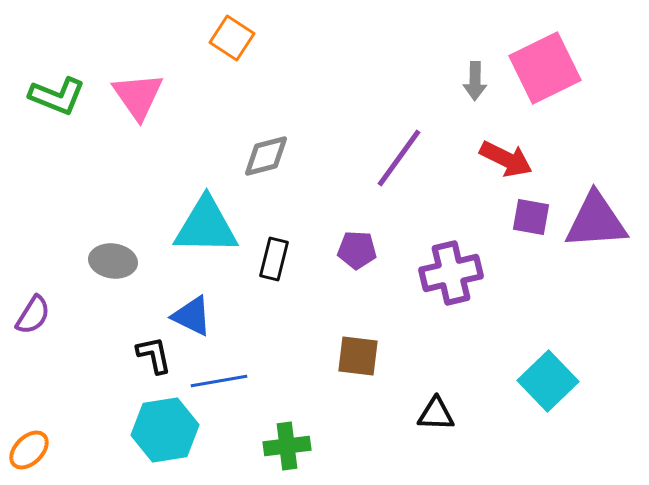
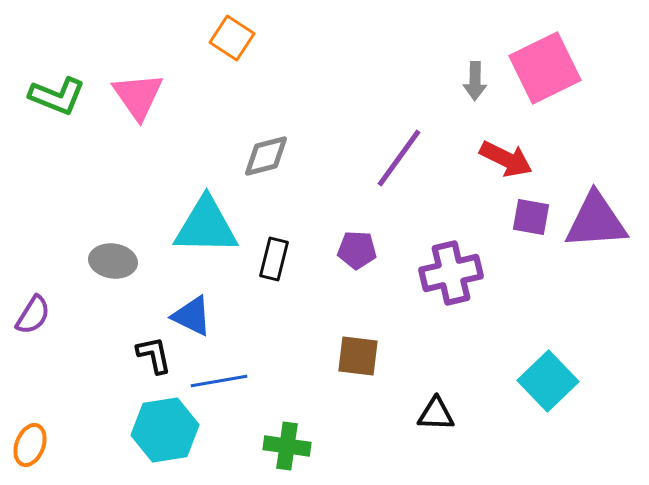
green cross: rotated 15 degrees clockwise
orange ellipse: moved 1 px right, 5 px up; rotated 24 degrees counterclockwise
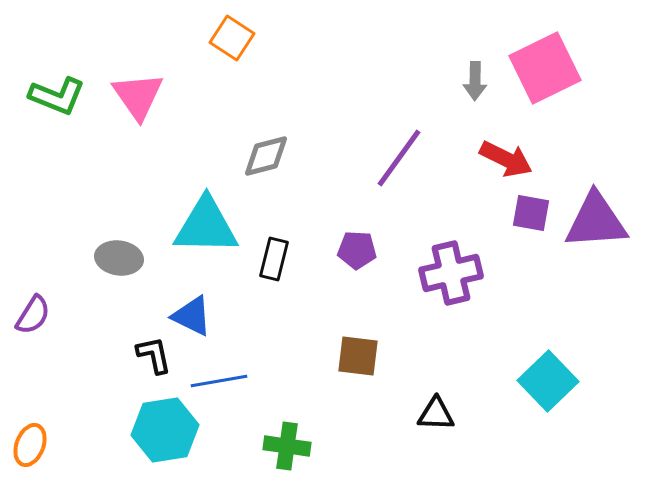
purple square: moved 4 px up
gray ellipse: moved 6 px right, 3 px up
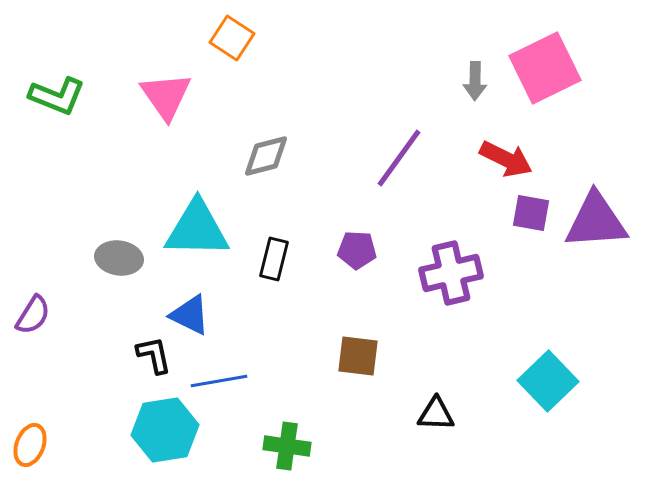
pink triangle: moved 28 px right
cyan triangle: moved 9 px left, 3 px down
blue triangle: moved 2 px left, 1 px up
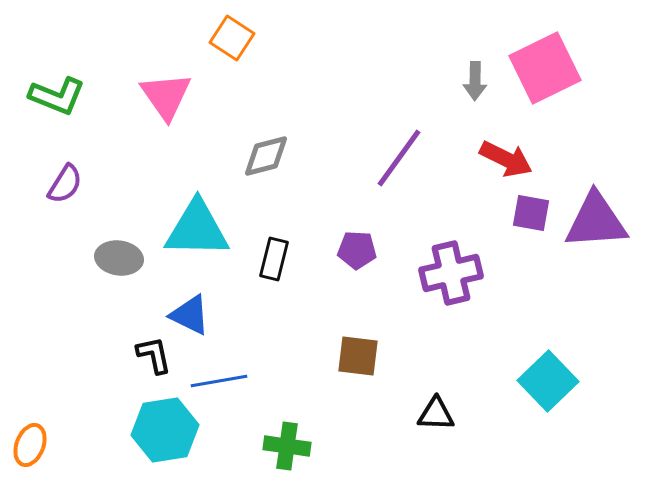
purple semicircle: moved 32 px right, 131 px up
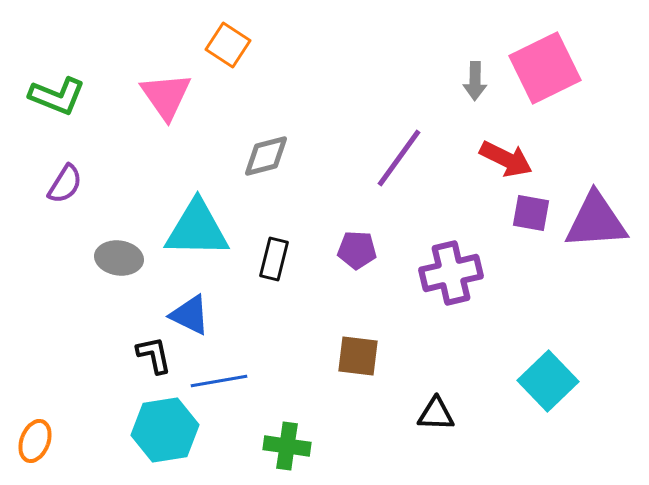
orange square: moved 4 px left, 7 px down
orange ellipse: moved 5 px right, 4 px up
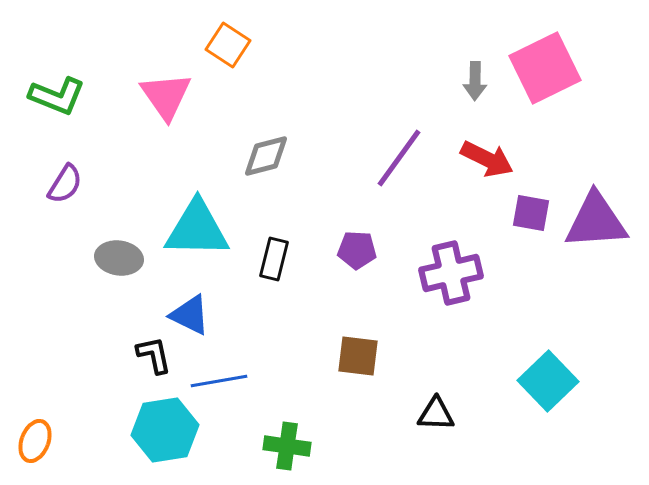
red arrow: moved 19 px left
